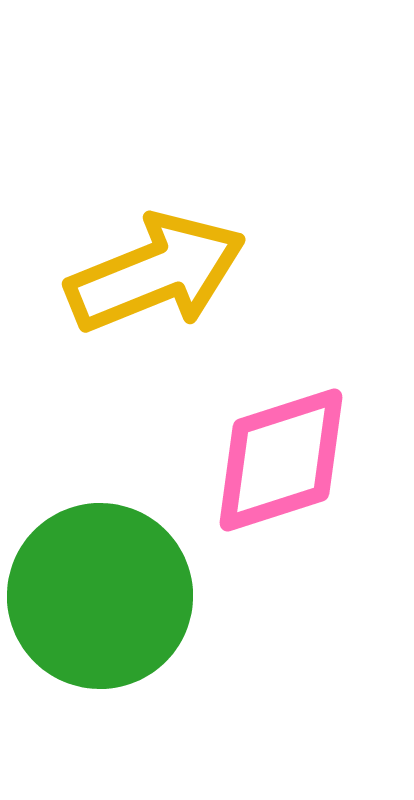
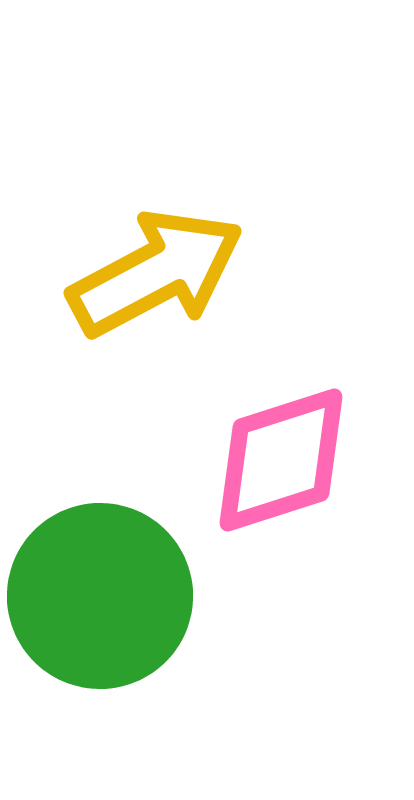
yellow arrow: rotated 6 degrees counterclockwise
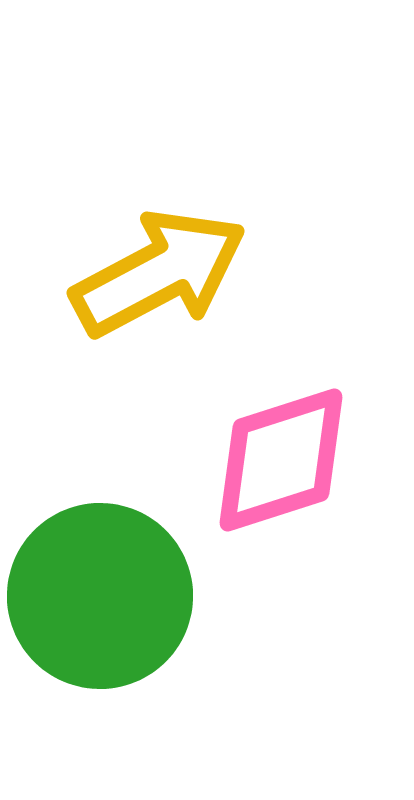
yellow arrow: moved 3 px right
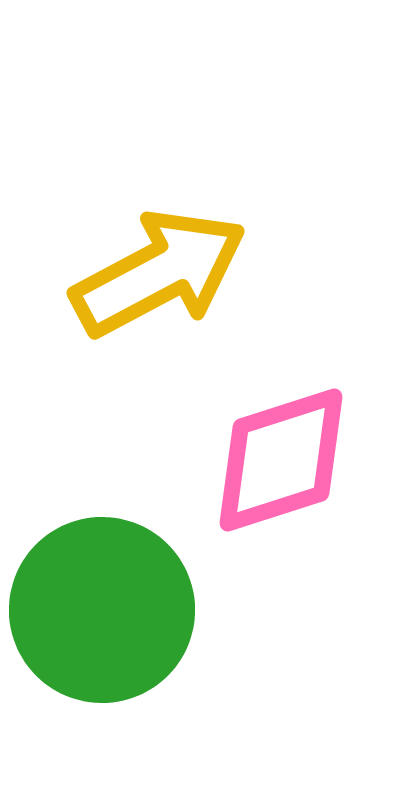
green circle: moved 2 px right, 14 px down
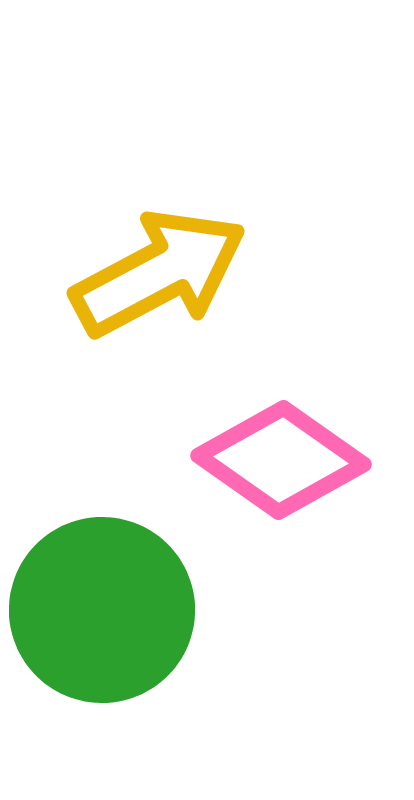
pink diamond: rotated 53 degrees clockwise
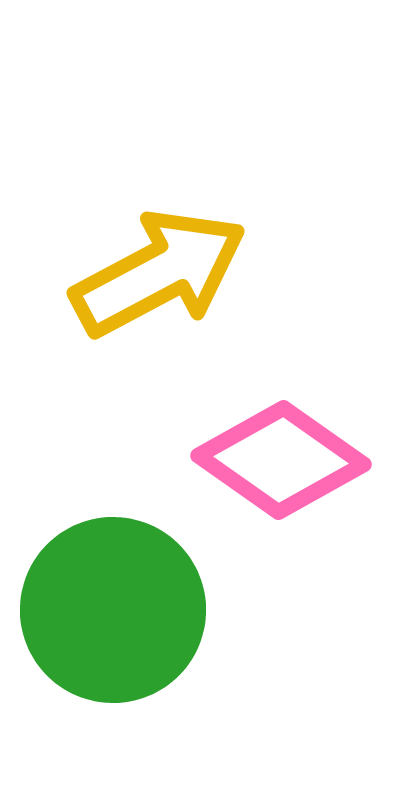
green circle: moved 11 px right
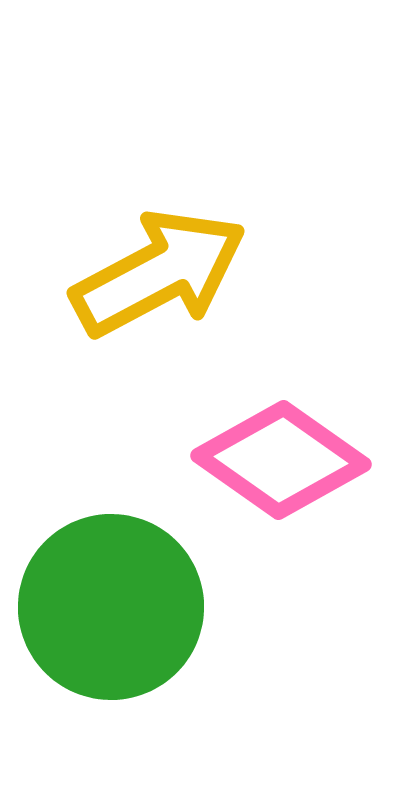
green circle: moved 2 px left, 3 px up
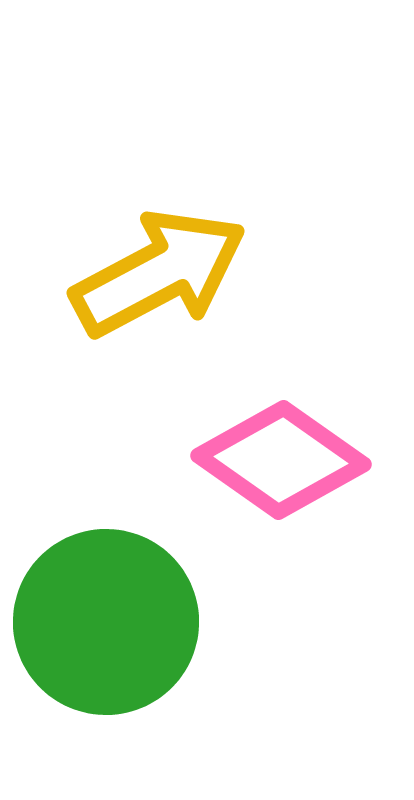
green circle: moved 5 px left, 15 px down
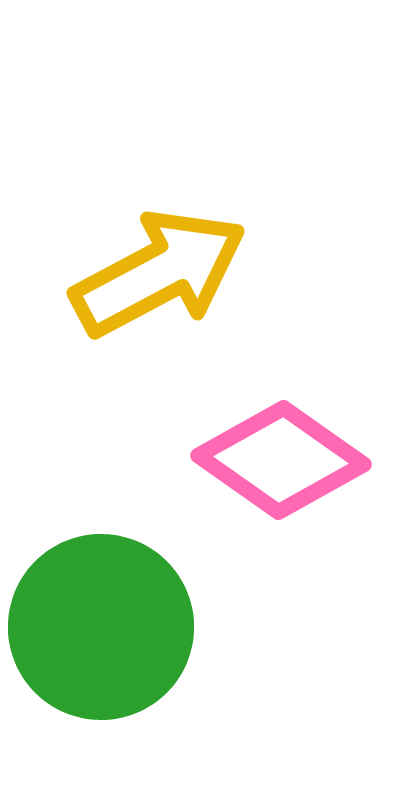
green circle: moved 5 px left, 5 px down
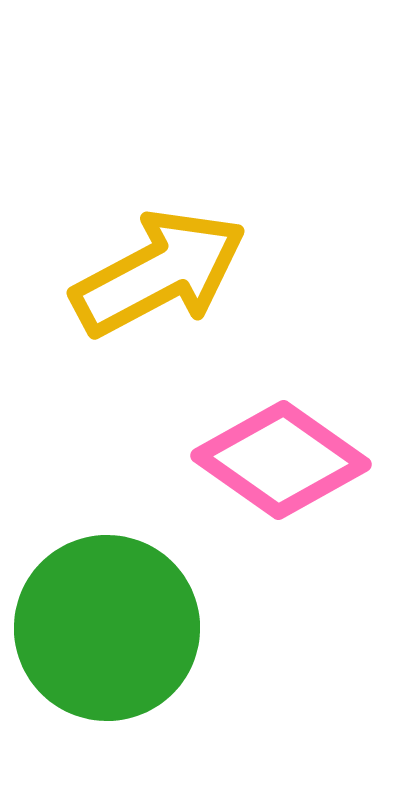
green circle: moved 6 px right, 1 px down
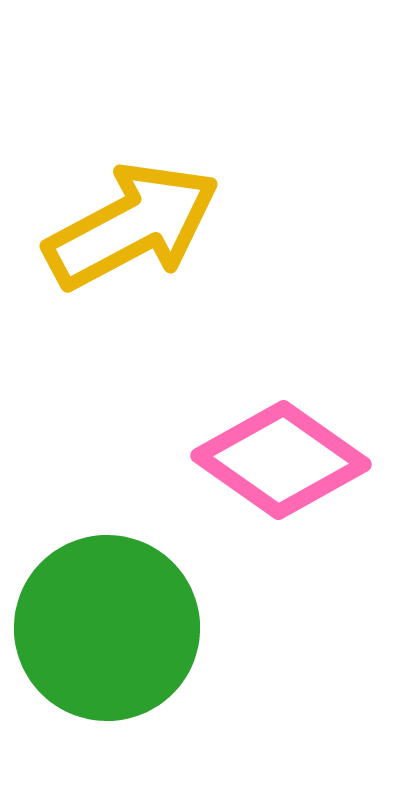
yellow arrow: moved 27 px left, 47 px up
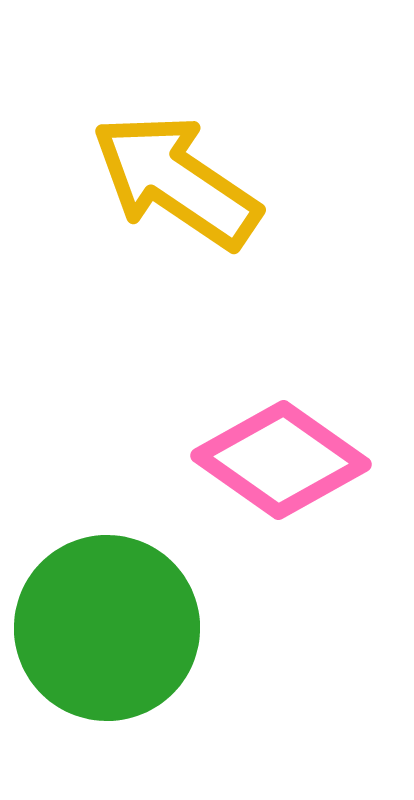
yellow arrow: moved 44 px right, 45 px up; rotated 118 degrees counterclockwise
